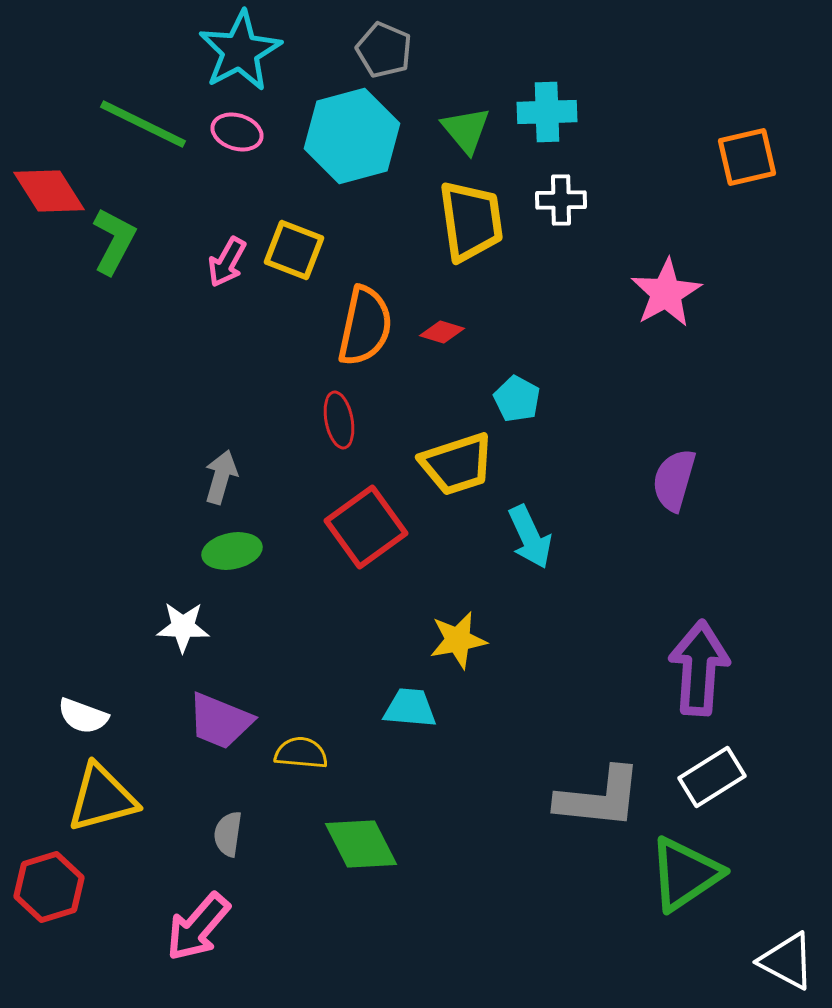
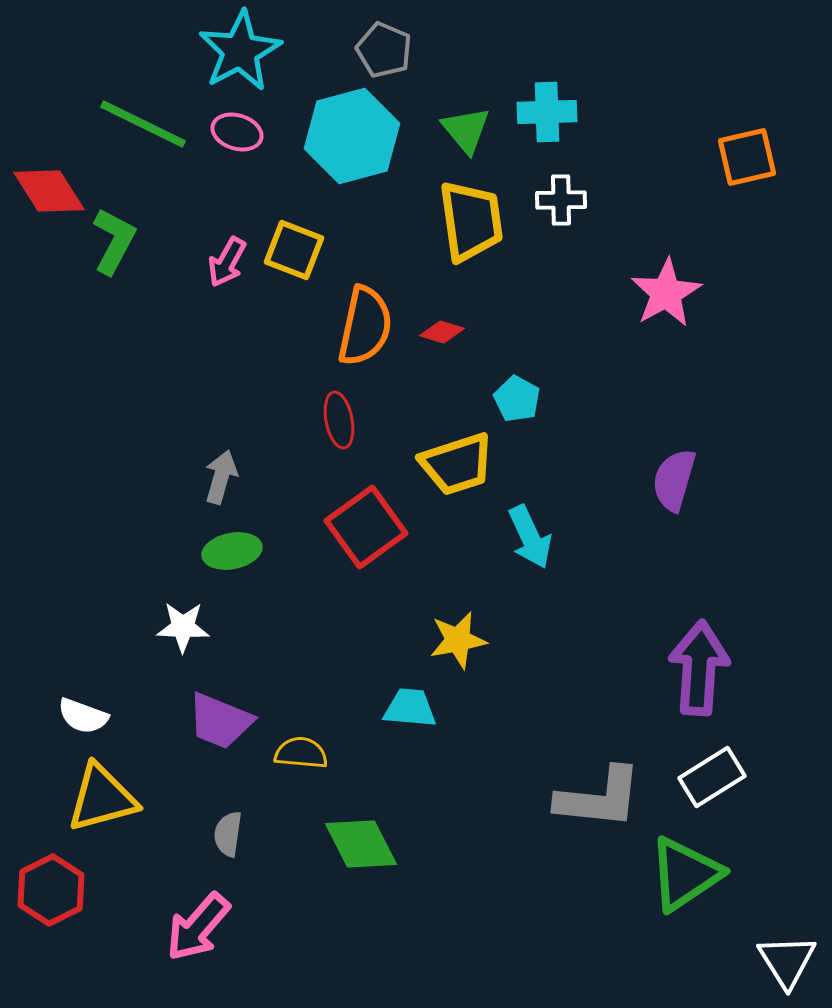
red hexagon at (49, 887): moved 2 px right, 3 px down; rotated 10 degrees counterclockwise
white triangle at (787, 961): rotated 30 degrees clockwise
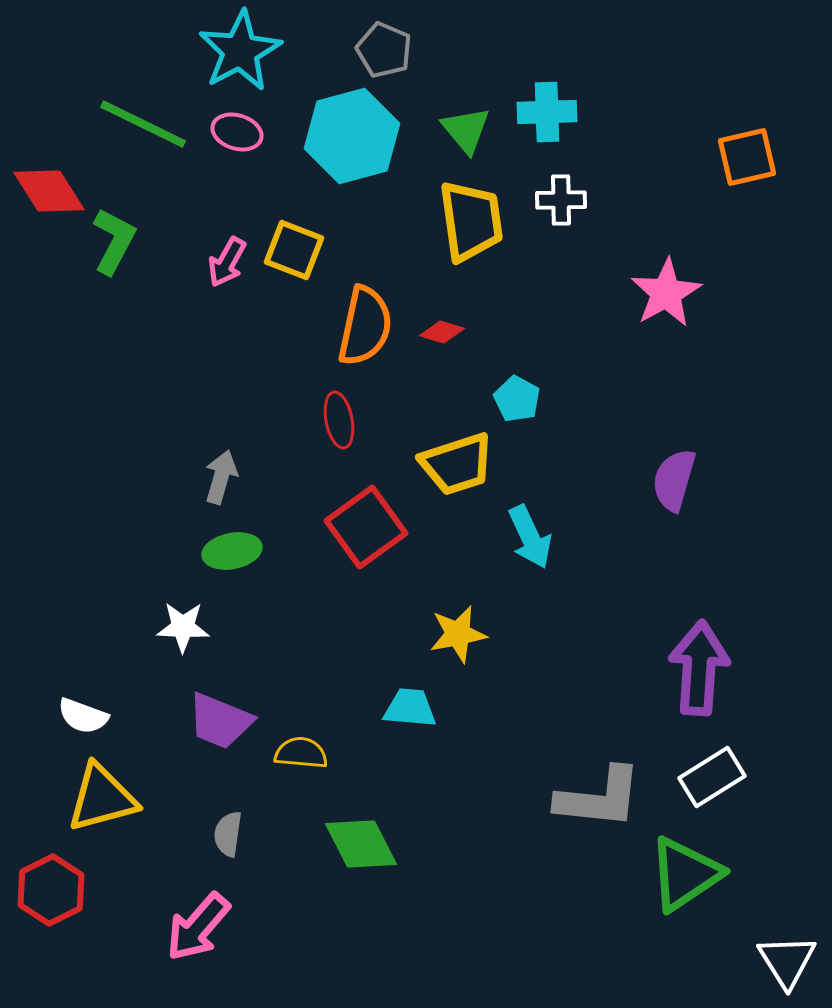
yellow star at (458, 640): moved 6 px up
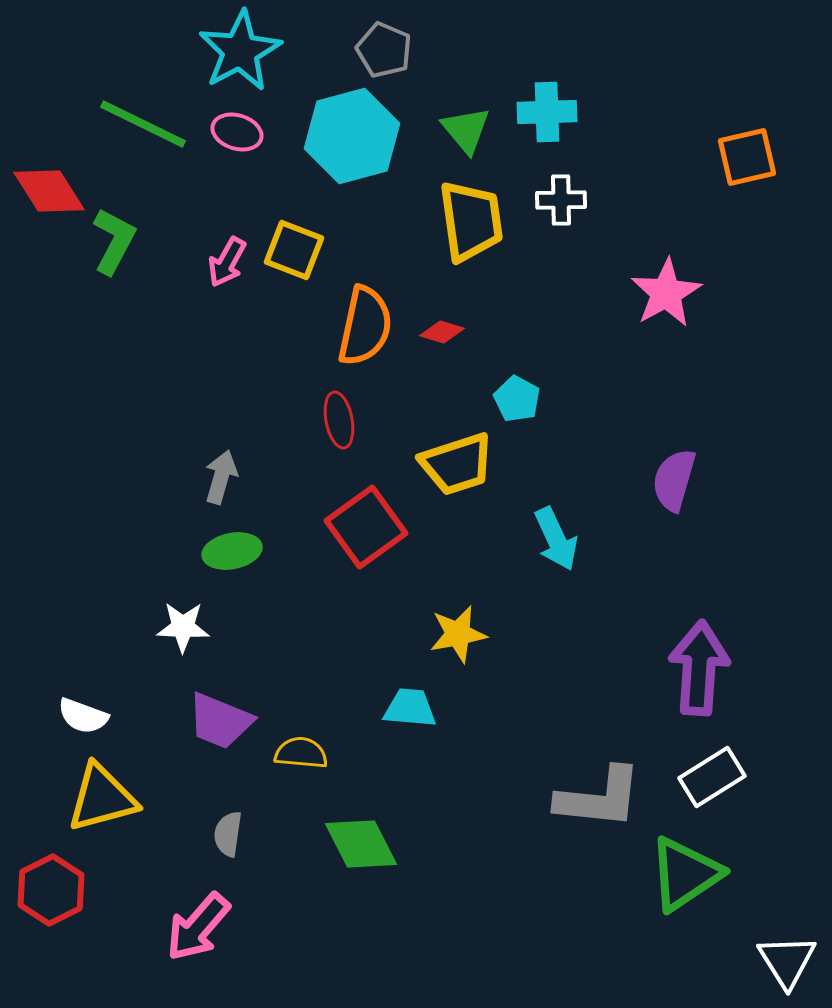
cyan arrow at (530, 537): moved 26 px right, 2 px down
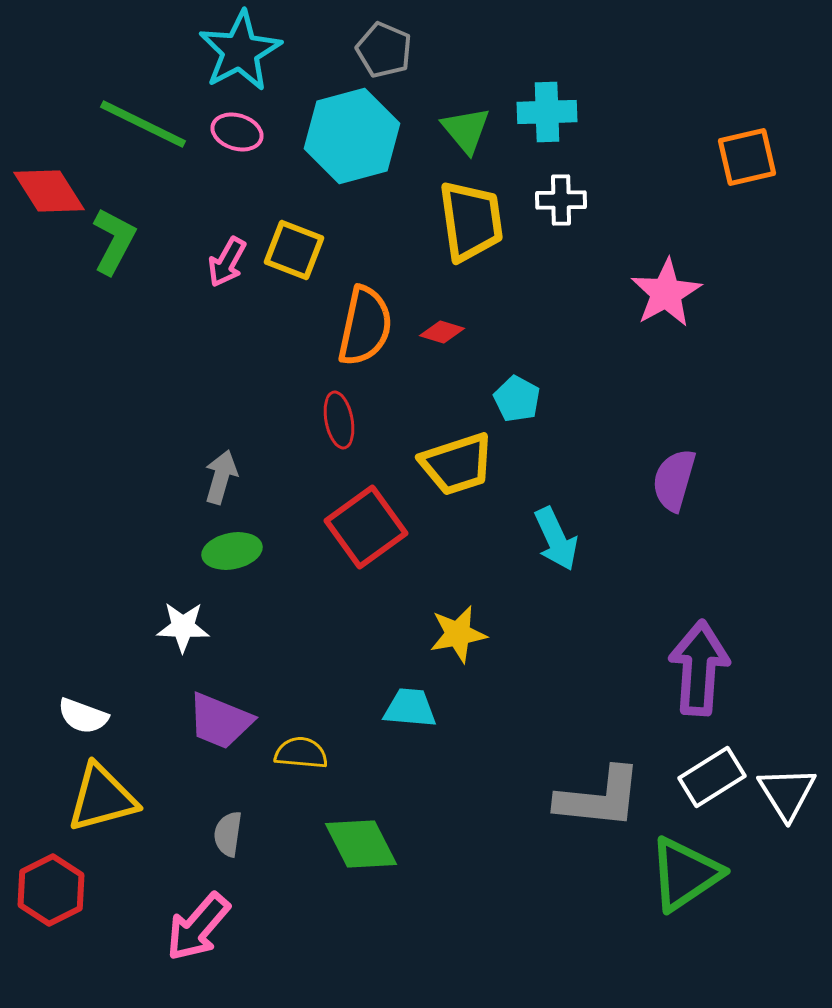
white triangle at (787, 961): moved 168 px up
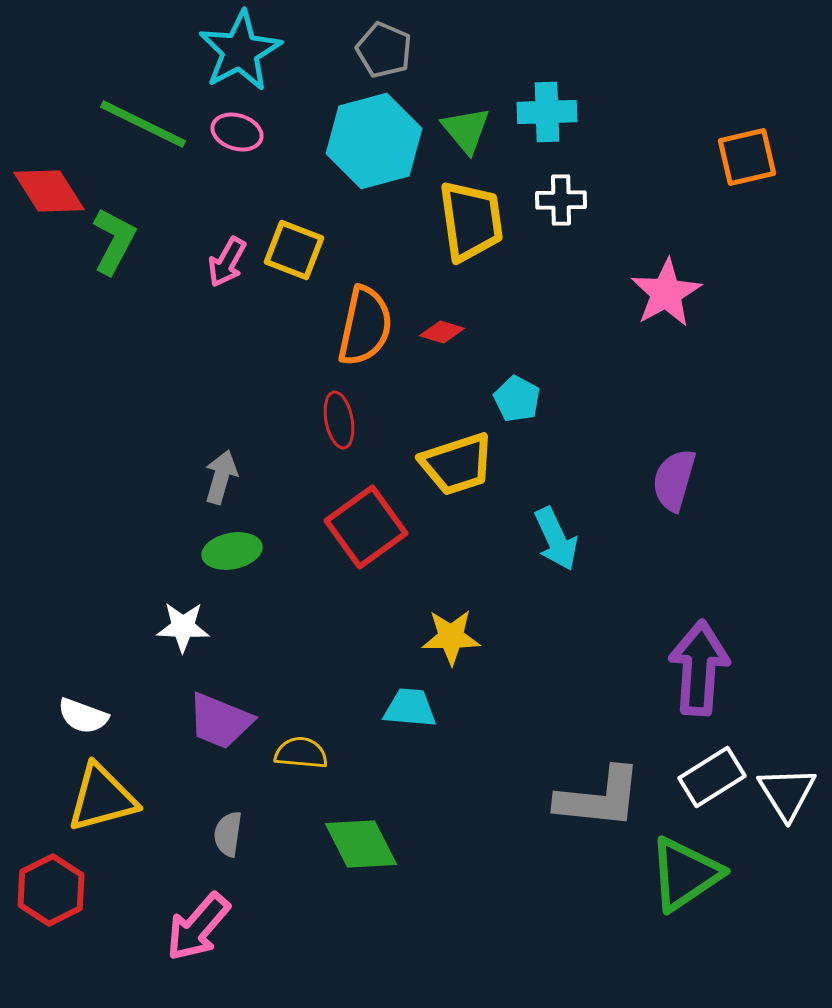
cyan hexagon at (352, 136): moved 22 px right, 5 px down
yellow star at (458, 634): moved 7 px left, 3 px down; rotated 10 degrees clockwise
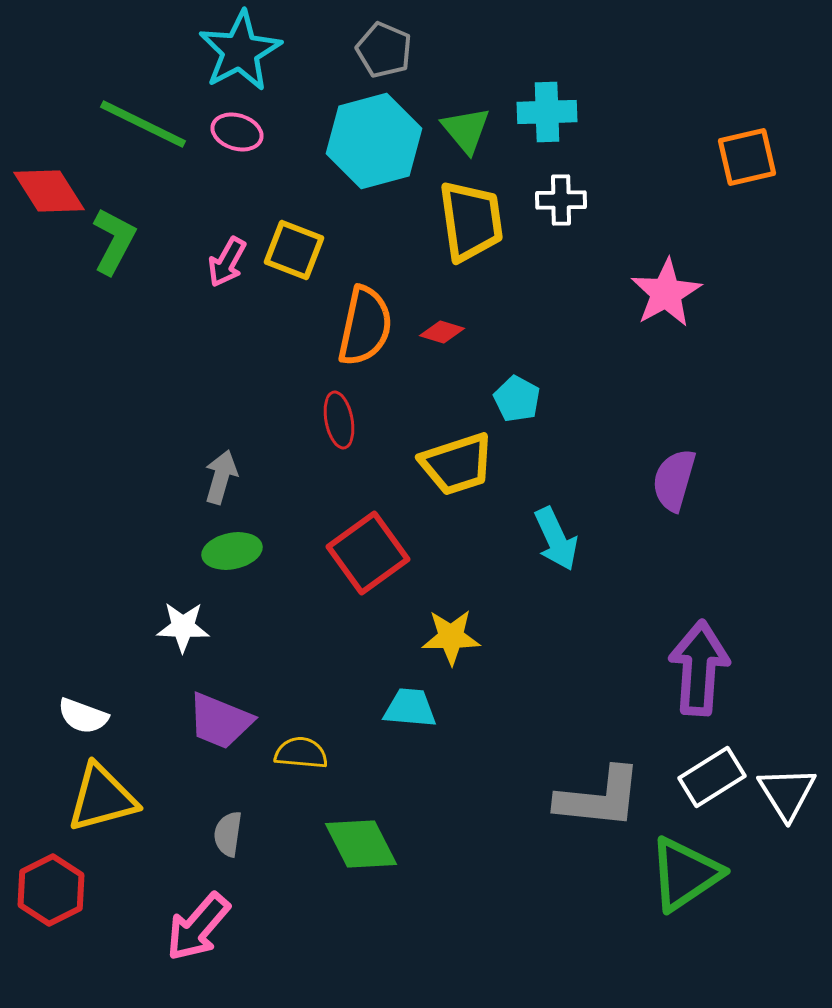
red square at (366, 527): moved 2 px right, 26 px down
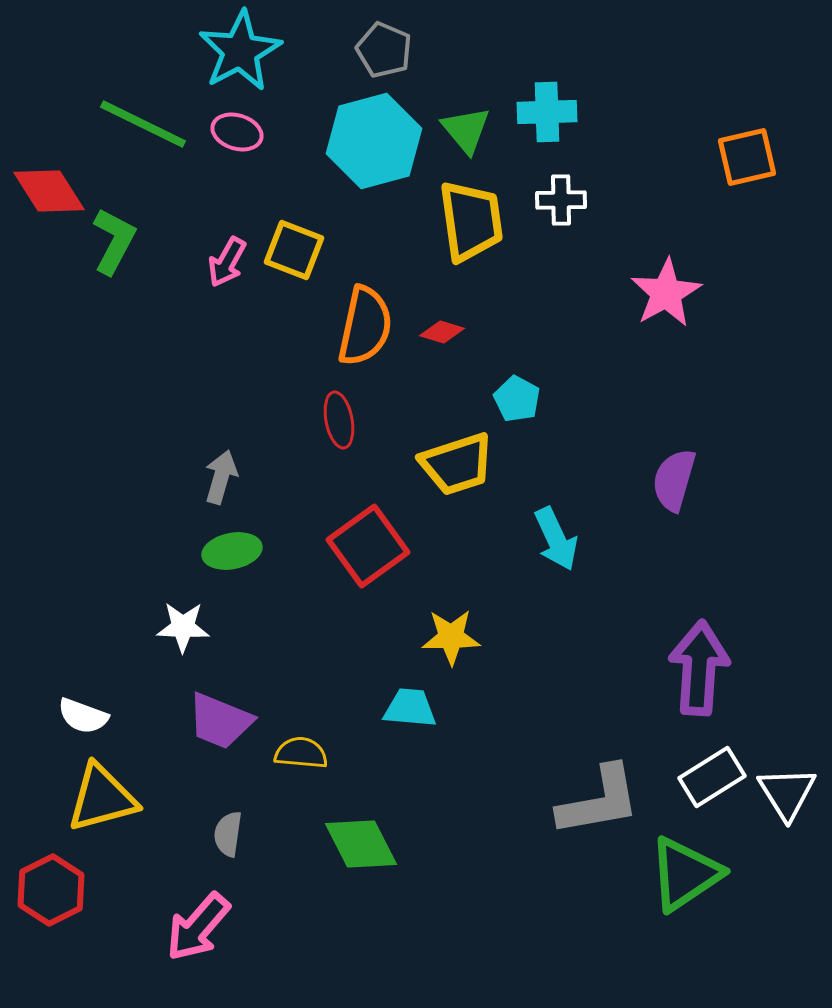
red square at (368, 553): moved 7 px up
gray L-shape at (599, 798): moved 3 px down; rotated 16 degrees counterclockwise
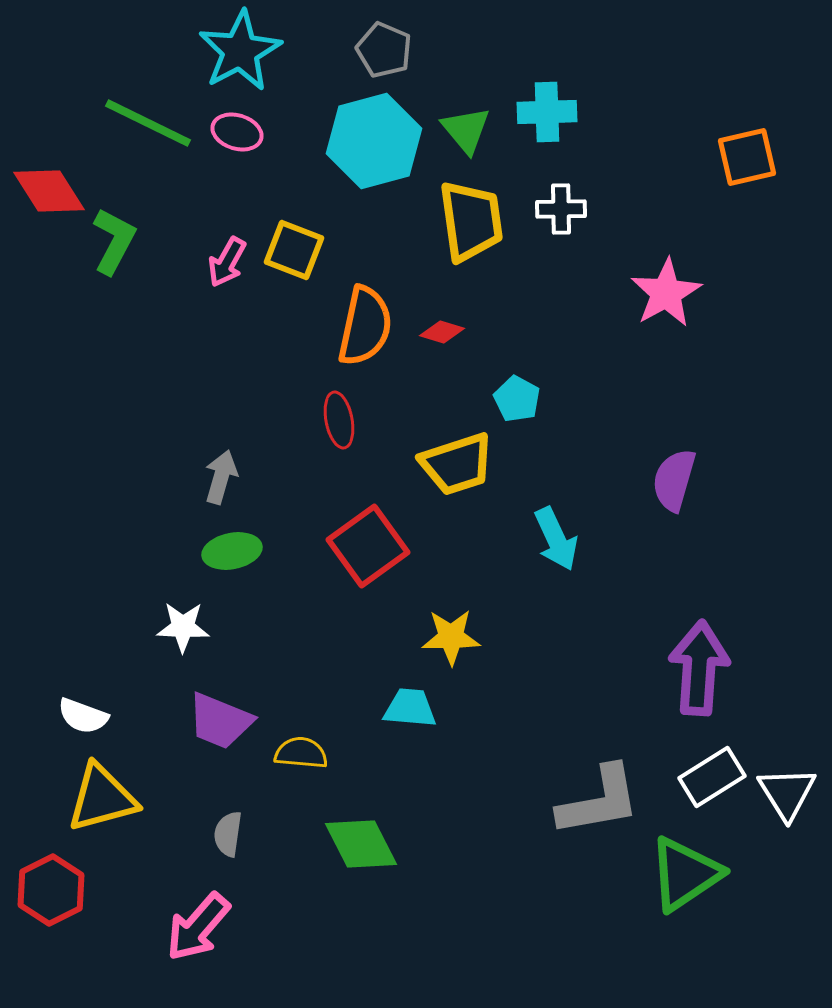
green line at (143, 124): moved 5 px right, 1 px up
white cross at (561, 200): moved 9 px down
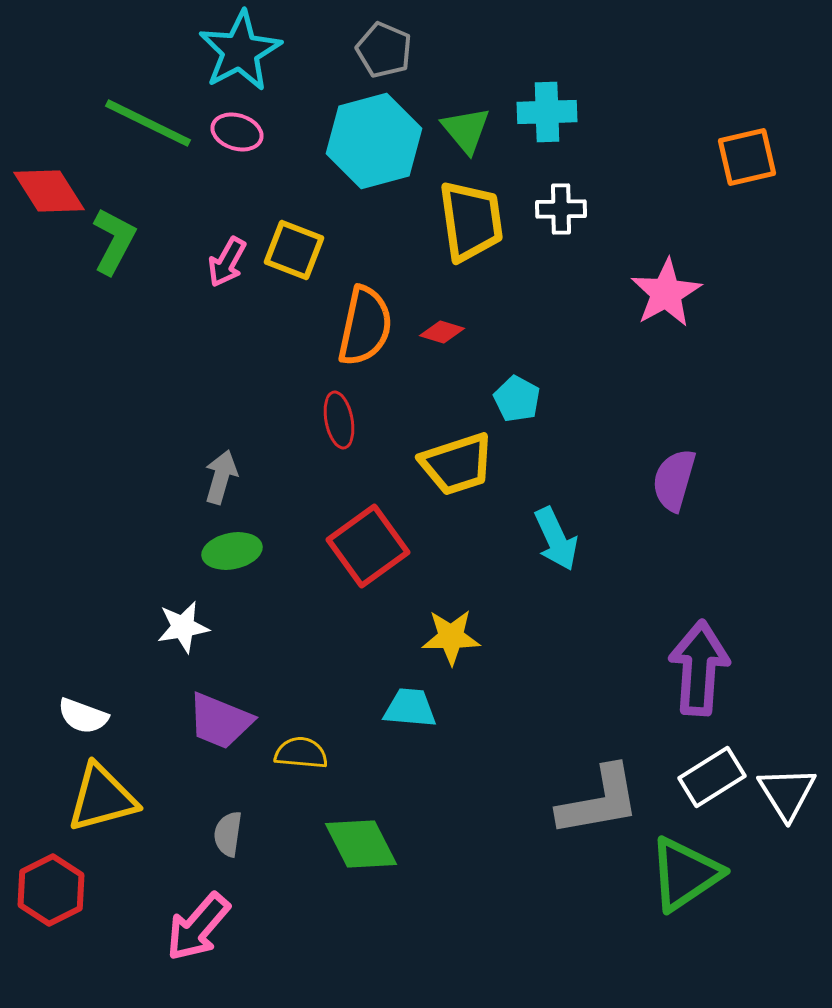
white star at (183, 627): rotated 12 degrees counterclockwise
